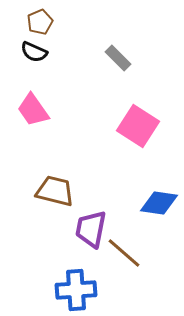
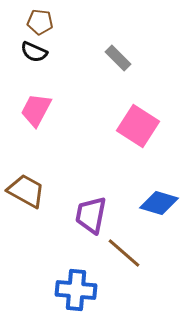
brown pentagon: rotated 30 degrees clockwise
pink trapezoid: moved 3 px right; rotated 63 degrees clockwise
brown trapezoid: moved 29 px left; rotated 15 degrees clockwise
blue diamond: rotated 9 degrees clockwise
purple trapezoid: moved 14 px up
blue cross: rotated 9 degrees clockwise
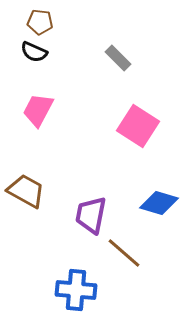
pink trapezoid: moved 2 px right
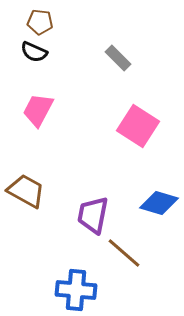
purple trapezoid: moved 2 px right
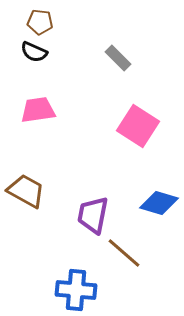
pink trapezoid: rotated 54 degrees clockwise
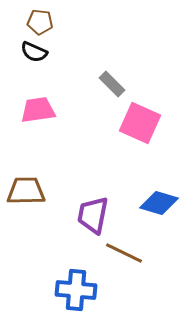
gray rectangle: moved 6 px left, 26 px down
pink square: moved 2 px right, 3 px up; rotated 9 degrees counterclockwise
brown trapezoid: rotated 30 degrees counterclockwise
brown line: rotated 15 degrees counterclockwise
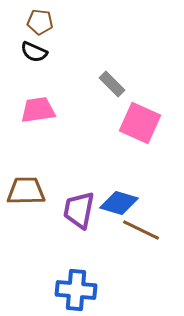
blue diamond: moved 40 px left
purple trapezoid: moved 14 px left, 5 px up
brown line: moved 17 px right, 23 px up
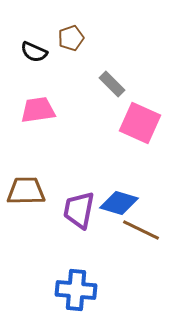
brown pentagon: moved 31 px right, 16 px down; rotated 25 degrees counterclockwise
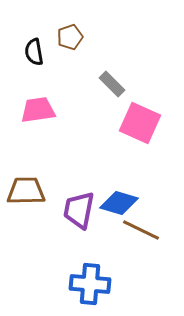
brown pentagon: moved 1 px left, 1 px up
black semicircle: rotated 56 degrees clockwise
blue cross: moved 14 px right, 6 px up
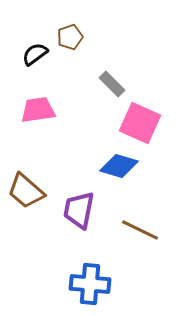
black semicircle: moved 1 px right, 2 px down; rotated 64 degrees clockwise
brown trapezoid: rotated 138 degrees counterclockwise
blue diamond: moved 37 px up
brown line: moved 1 px left
